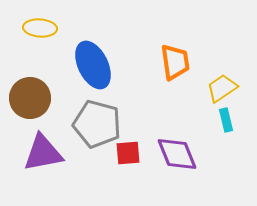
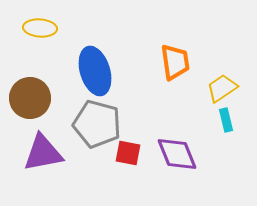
blue ellipse: moved 2 px right, 6 px down; rotated 9 degrees clockwise
red square: rotated 16 degrees clockwise
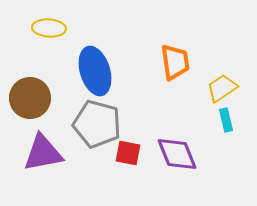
yellow ellipse: moved 9 px right
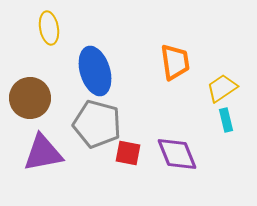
yellow ellipse: rotated 76 degrees clockwise
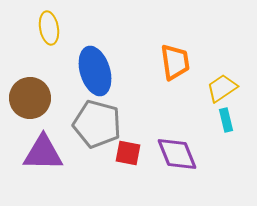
purple triangle: rotated 12 degrees clockwise
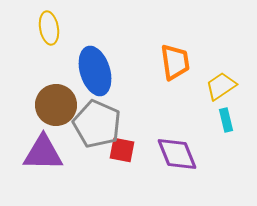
yellow trapezoid: moved 1 px left, 2 px up
brown circle: moved 26 px right, 7 px down
gray pentagon: rotated 9 degrees clockwise
red square: moved 6 px left, 3 px up
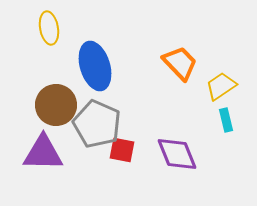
orange trapezoid: moved 5 px right, 1 px down; rotated 36 degrees counterclockwise
blue ellipse: moved 5 px up
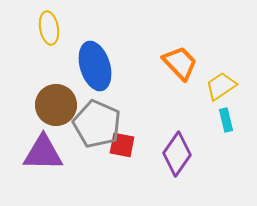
red square: moved 5 px up
purple diamond: rotated 57 degrees clockwise
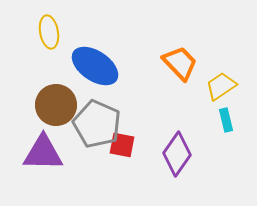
yellow ellipse: moved 4 px down
blue ellipse: rotated 39 degrees counterclockwise
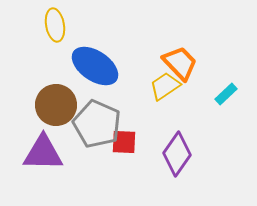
yellow ellipse: moved 6 px right, 7 px up
yellow trapezoid: moved 56 px left
cyan rectangle: moved 26 px up; rotated 60 degrees clockwise
red square: moved 2 px right, 3 px up; rotated 8 degrees counterclockwise
